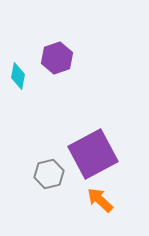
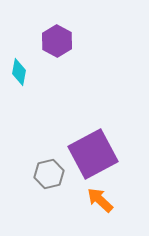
purple hexagon: moved 17 px up; rotated 12 degrees counterclockwise
cyan diamond: moved 1 px right, 4 px up
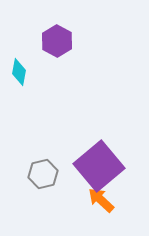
purple square: moved 6 px right, 12 px down; rotated 12 degrees counterclockwise
gray hexagon: moved 6 px left
orange arrow: moved 1 px right
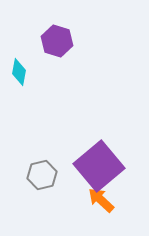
purple hexagon: rotated 12 degrees counterclockwise
gray hexagon: moved 1 px left, 1 px down
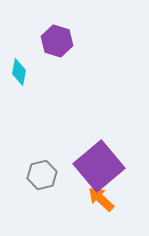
orange arrow: moved 1 px up
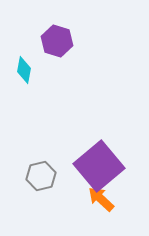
cyan diamond: moved 5 px right, 2 px up
gray hexagon: moved 1 px left, 1 px down
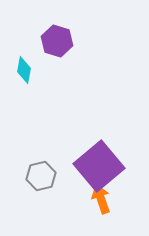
orange arrow: rotated 28 degrees clockwise
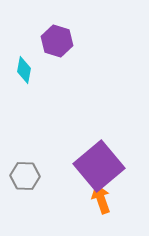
gray hexagon: moved 16 px left; rotated 16 degrees clockwise
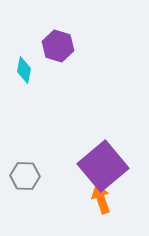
purple hexagon: moved 1 px right, 5 px down
purple square: moved 4 px right
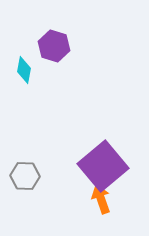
purple hexagon: moved 4 px left
